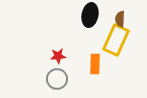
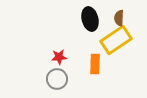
black ellipse: moved 4 px down; rotated 25 degrees counterclockwise
brown semicircle: moved 1 px left, 1 px up
yellow rectangle: rotated 32 degrees clockwise
red star: moved 1 px right, 1 px down
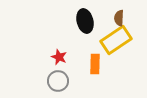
black ellipse: moved 5 px left, 2 px down
red star: rotated 28 degrees clockwise
gray circle: moved 1 px right, 2 px down
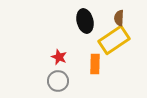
yellow rectangle: moved 2 px left
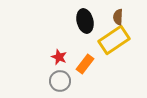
brown semicircle: moved 1 px left, 1 px up
orange rectangle: moved 10 px left; rotated 36 degrees clockwise
gray circle: moved 2 px right
